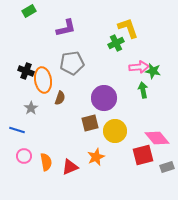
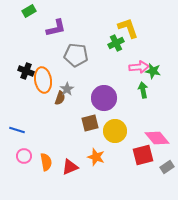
purple L-shape: moved 10 px left
gray pentagon: moved 4 px right, 8 px up; rotated 15 degrees clockwise
gray star: moved 36 px right, 19 px up
orange star: rotated 30 degrees counterclockwise
gray rectangle: rotated 16 degrees counterclockwise
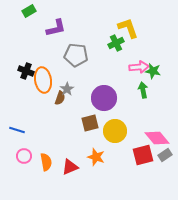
gray rectangle: moved 2 px left, 12 px up
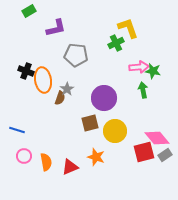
red square: moved 1 px right, 3 px up
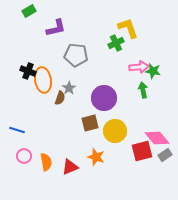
black cross: moved 2 px right
gray star: moved 2 px right, 1 px up
red square: moved 2 px left, 1 px up
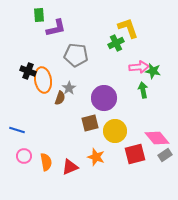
green rectangle: moved 10 px right, 4 px down; rotated 64 degrees counterclockwise
red square: moved 7 px left, 3 px down
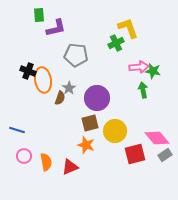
purple circle: moved 7 px left
orange star: moved 10 px left, 12 px up
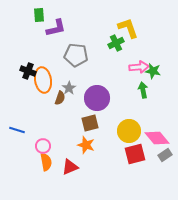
yellow circle: moved 14 px right
pink circle: moved 19 px right, 10 px up
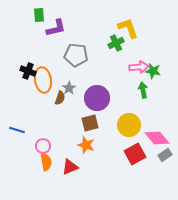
yellow circle: moved 6 px up
red square: rotated 15 degrees counterclockwise
